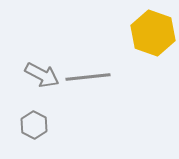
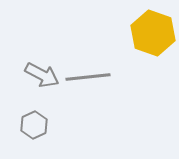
gray hexagon: rotated 8 degrees clockwise
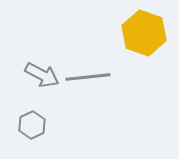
yellow hexagon: moved 9 px left
gray hexagon: moved 2 px left
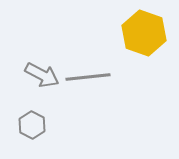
gray hexagon: rotated 8 degrees counterclockwise
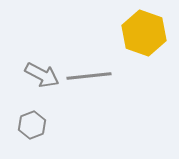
gray line: moved 1 px right, 1 px up
gray hexagon: rotated 12 degrees clockwise
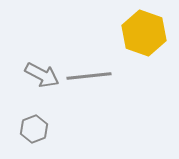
gray hexagon: moved 2 px right, 4 px down
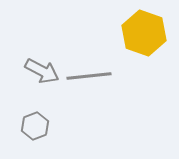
gray arrow: moved 4 px up
gray hexagon: moved 1 px right, 3 px up
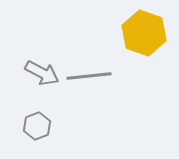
gray arrow: moved 2 px down
gray hexagon: moved 2 px right
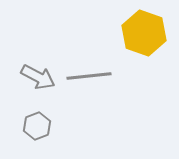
gray arrow: moved 4 px left, 4 px down
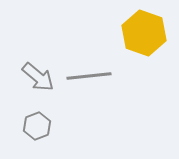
gray arrow: rotated 12 degrees clockwise
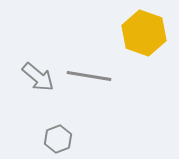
gray line: rotated 15 degrees clockwise
gray hexagon: moved 21 px right, 13 px down
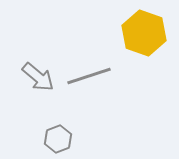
gray line: rotated 27 degrees counterclockwise
